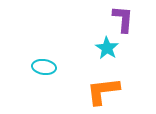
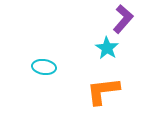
purple L-shape: rotated 36 degrees clockwise
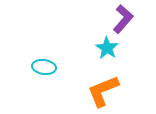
orange L-shape: rotated 15 degrees counterclockwise
